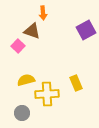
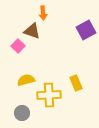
yellow cross: moved 2 px right, 1 px down
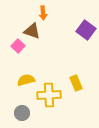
purple square: rotated 24 degrees counterclockwise
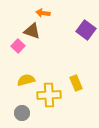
orange arrow: rotated 104 degrees clockwise
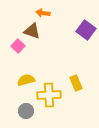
gray circle: moved 4 px right, 2 px up
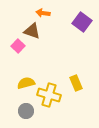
purple square: moved 4 px left, 8 px up
yellow semicircle: moved 3 px down
yellow cross: rotated 20 degrees clockwise
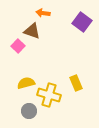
gray circle: moved 3 px right
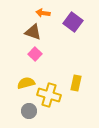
purple square: moved 9 px left
brown triangle: moved 1 px right, 1 px down
pink square: moved 17 px right, 8 px down
yellow rectangle: rotated 35 degrees clockwise
